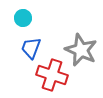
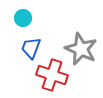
gray star: moved 1 px up
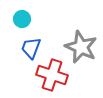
cyan circle: moved 1 px left, 1 px down
gray star: moved 2 px up
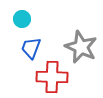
red cross: moved 2 px down; rotated 16 degrees counterclockwise
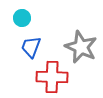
cyan circle: moved 1 px up
blue trapezoid: moved 1 px up
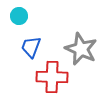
cyan circle: moved 3 px left, 2 px up
gray star: moved 2 px down
